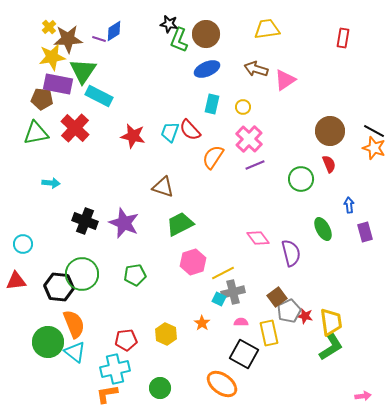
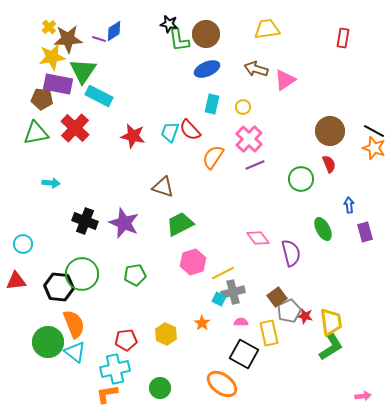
green L-shape at (179, 40): rotated 30 degrees counterclockwise
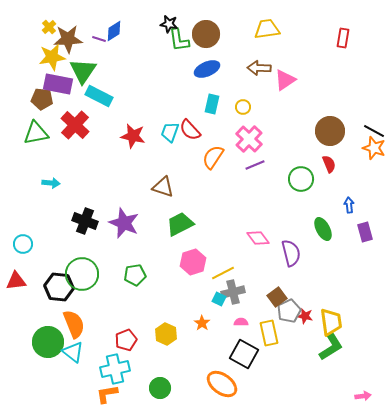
brown arrow at (256, 69): moved 3 px right, 1 px up; rotated 15 degrees counterclockwise
red cross at (75, 128): moved 3 px up
red pentagon at (126, 340): rotated 15 degrees counterclockwise
cyan triangle at (75, 352): moved 2 px left
